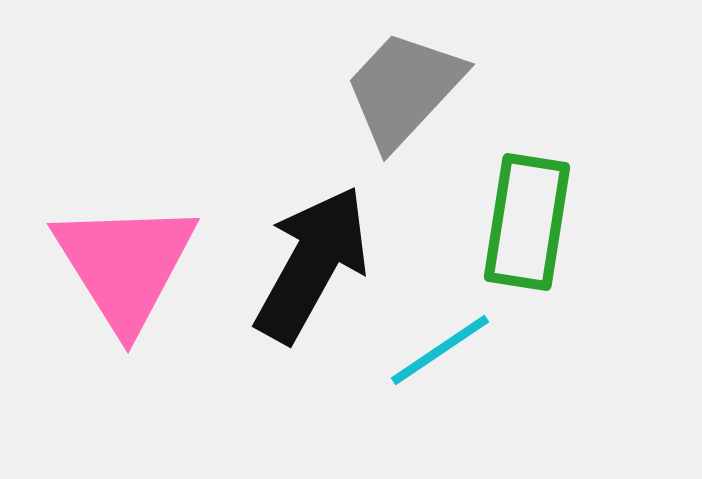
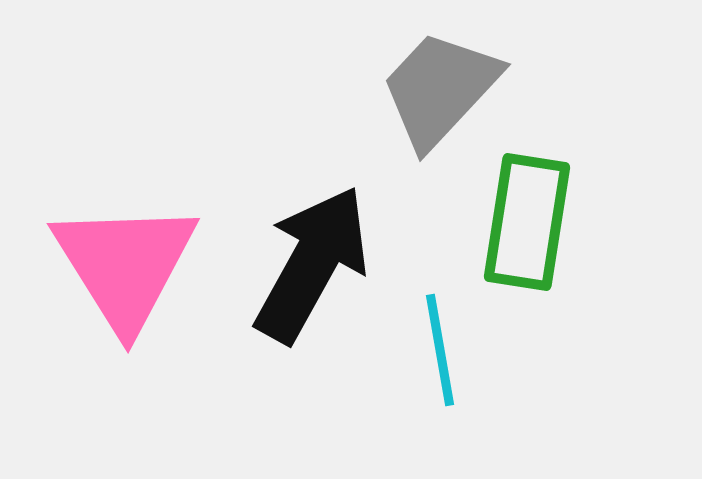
gray trapezoid: moved 36 px right
cyan line: rotated 66 degrees counterclockwise
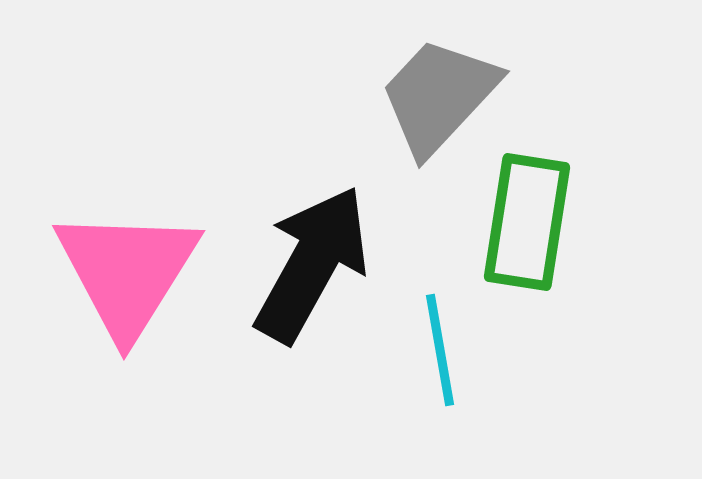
gray trapezoid: moved 1 px left, 7 px down
pink triangle: moved 2 px right, 7 px down; rotated 4 degrees clockwise
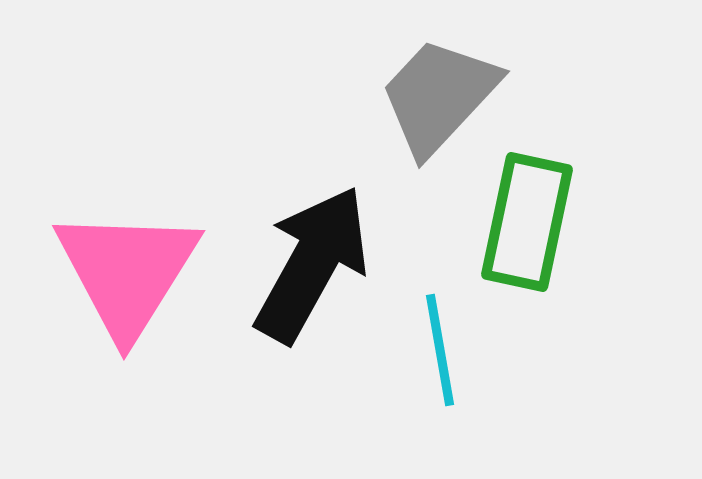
green rectangle: rotated 3 degrees clockwise
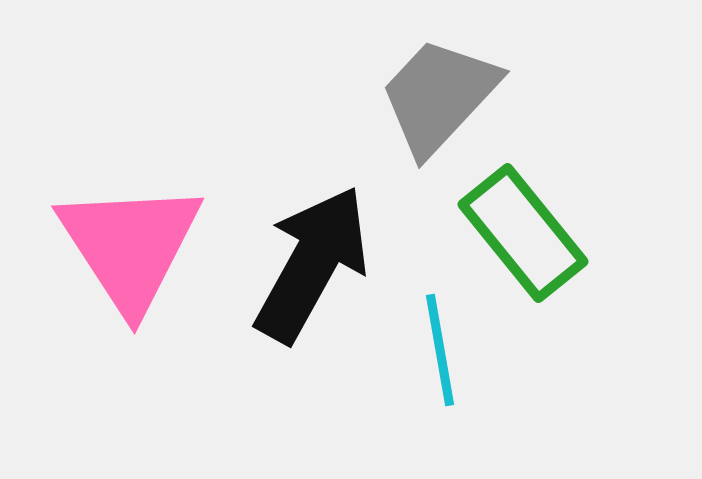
green rectangle: moved 4 px left, 11 px down; rotated 51 degrees counterclockwise
pink triangle: moved 3 px right, 26 px up; rotated 5 degrees counterclockwise
